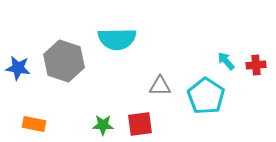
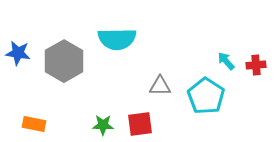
gray hexagon: rotated 12 degrees clockwise
blue star: moved 15 px up
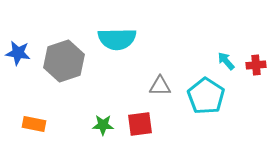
gray hexagon: rotated 12 degrees clockwise
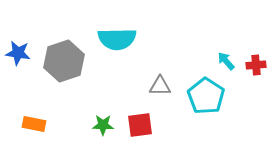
red square: moved 1 px down
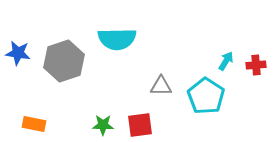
cyan arrow: rotated 72 degrees clockwise
gray triangle: moved 1 px right
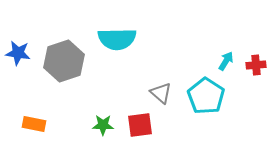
gray triangle: moved 7 px down; rotated 40 degrees clockwise
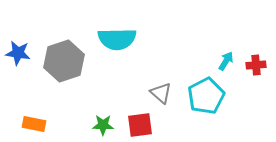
cyan pentagon: rotated 12 degrees clockwise
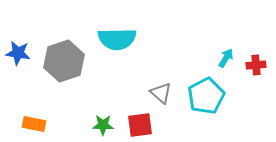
cyan arrow: moved 3 px up
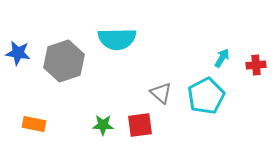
cyan arrow: moved 4 px left
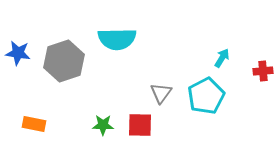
red cross: moved 7 px right, 6 px down
gray triangle: rotated 25 degrees clockwise
red square: rotated 8 degrees clockwise
